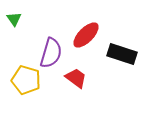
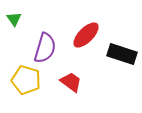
purple semicircle: moved 6 px left, 5 px up
red trapezoid: moved 5 px left, 4 px down
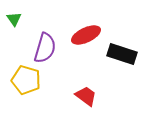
red ellipse: rotated 20 degrees clockwise
red trapezoid: moved 15 px right, 14 px down
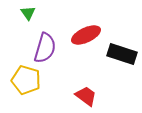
green triangle: moved 14 px right, 6 px up
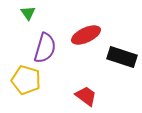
black rectangle: moved 3 px down
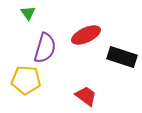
yellow pentagon: rotated 12 degrees counterclockwise
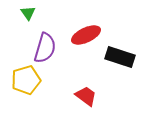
black rectangle: moved 2 px left
yellow pentagon: rotated 20 degrees counterclockwise
